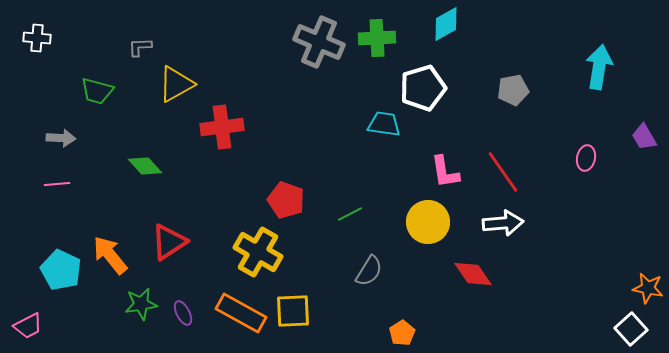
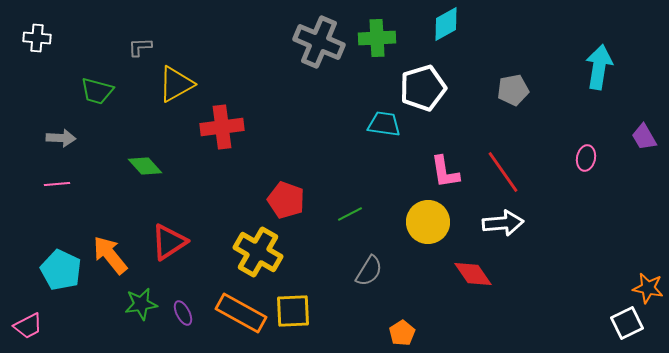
white square: moved 4 px left, 6 px up; rotated 16 degrees clockwise
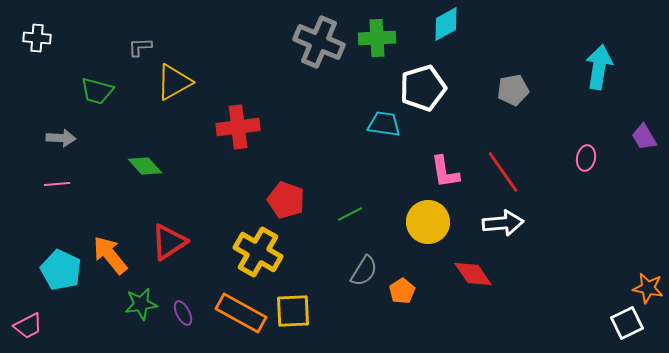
yellow triangle: moved 2 px left, 2 px up
red cross: moved 16 px right
gray semicircle: moved 5 px left
orange pentagon: moved 42 px up
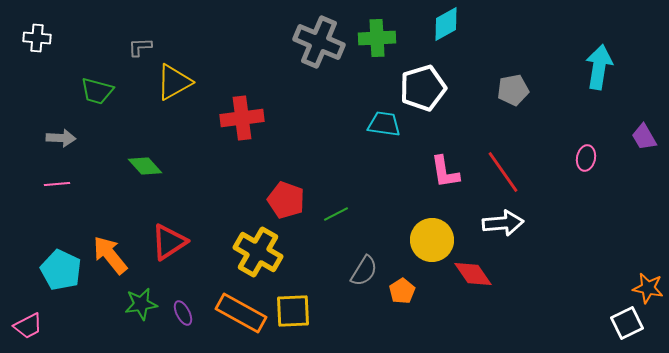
red cross: moved 4 px right, 9 px up
green line: moved 14 px left
yellow circle: moved 4 px right, 18 px down
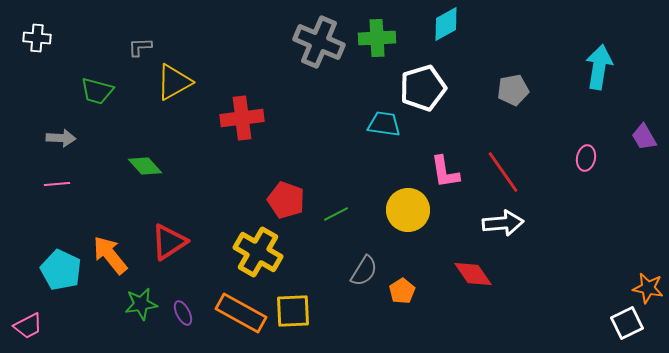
yellow circle: moved 24 px left, 30 px up
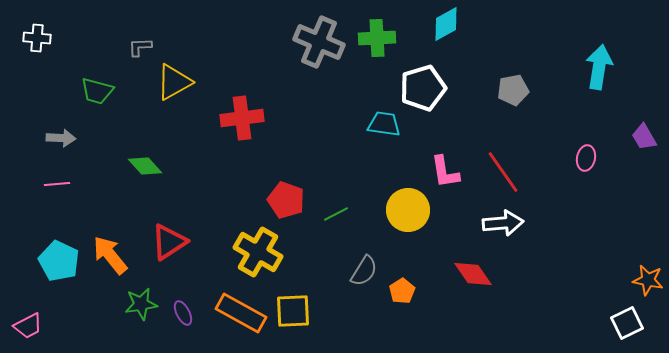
cyan pentagon: moved 2 px left, 9 px up
orange star: moved 8 px up
